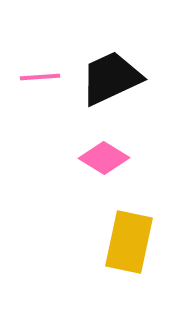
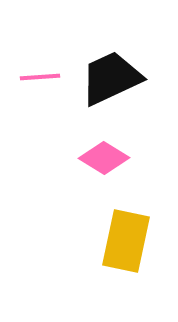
yellow rectangle: moved 3 px left, 1 px up
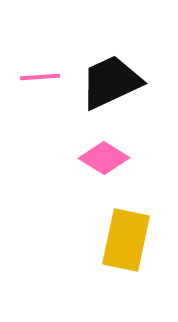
black trapezoid: moved 4 px down
yellow rectangle: moved 1 px up
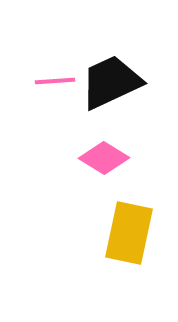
pink line: moved 15 px right, 4 px down
yellow rectangle: moved 3 px right, 7 px up
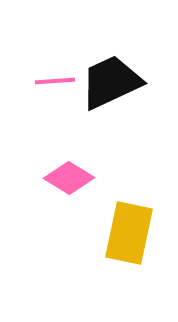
pink diamond: moved 35 px left, 20 px down
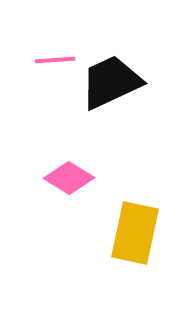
pink line: moved 21 px up
yellow rectangle: moved 6 px right
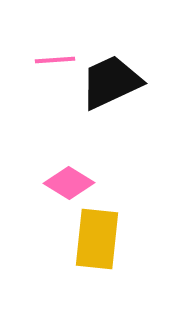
pink diamond: moved 5 px down
yellow rectangle: moved 38 px left, 6 px down; rotated 6 degrees counterclockwise
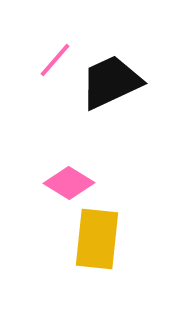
pink line: rotated 45 degrees counterclockwise
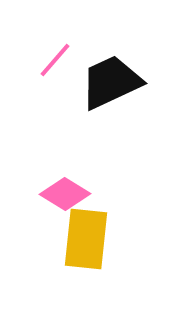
pink diamond: moved 4 px left, 11 px down
yellow rectangle: moved 11 px left
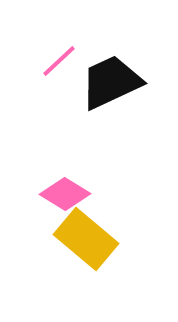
pink line: moved 4 px right, 1 px down; rotated 6 degrees clockwise
yellow rectangle: rotated 56 degrees counterclockwise
